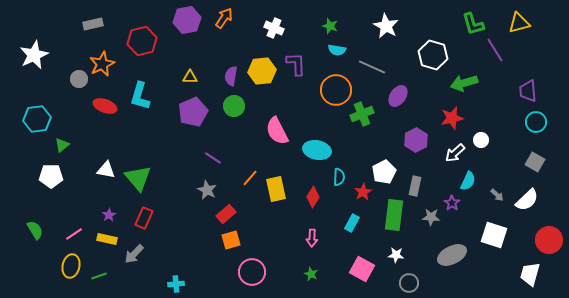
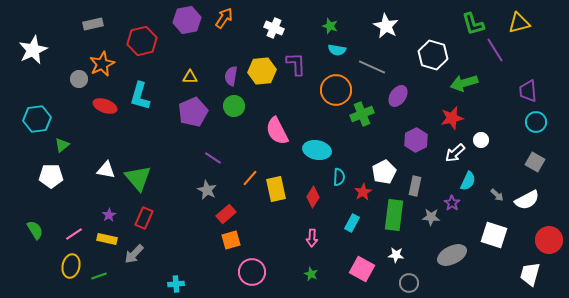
white star at (34, 55): moved 1 px left, 5 px up
white semicircle at (527, 200): rotated 15 degrees clockwise
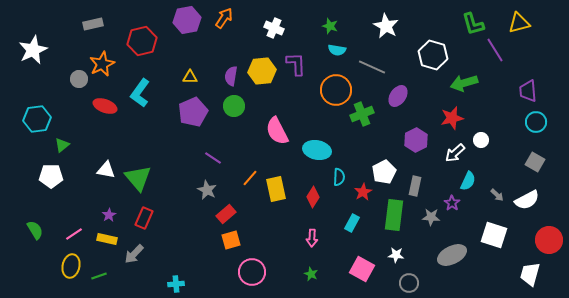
cyan L-shape at (140, 96): moved 3 px up; rotated 20 degrees clockwise
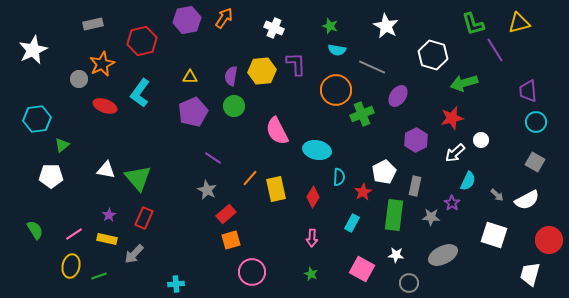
gray ellipse at (452, 255): moved 9 px left
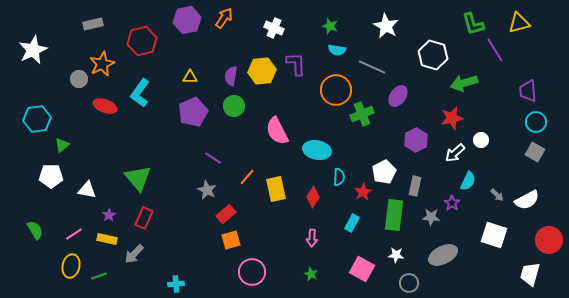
gray square at (535, 162): moved 10 px up
white triangle at (106, 170): moved 19 px left, 20 px down
orange line at (250, 178): moved 3 px left, 1 px up
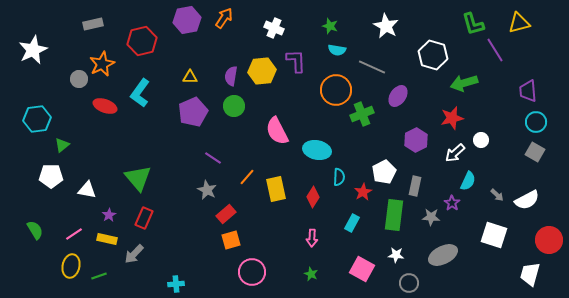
purple L-shape at (296, 64): moved 3 px up
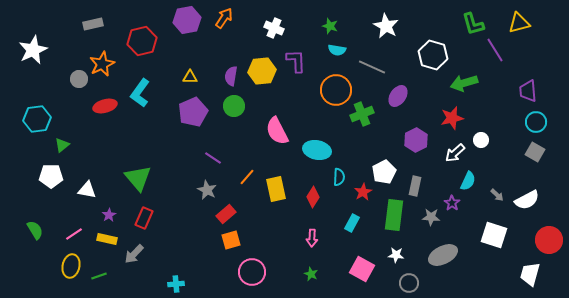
red ellipse at (105, 106): rotated 35 degrees counterclockwise
